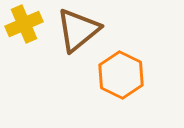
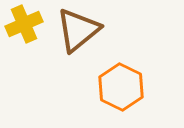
orange hexagon: moved 12 px down
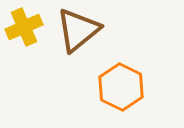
yellow cross: moved 3 px down
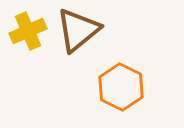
yellow cross: moved 4 px right, 4 px down
